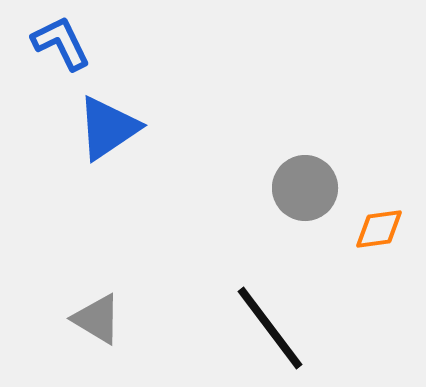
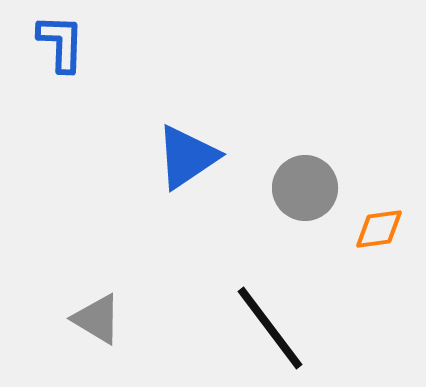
blue L-shape: rotated 28 degrees clockwise
blue triangle: moved 79 px right, 29 px down
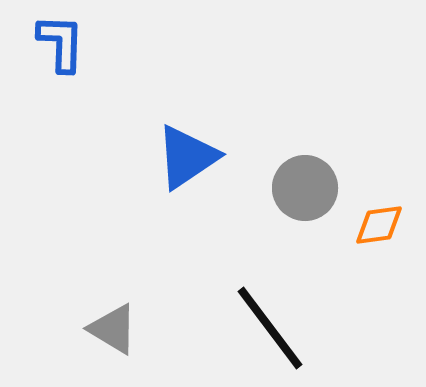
orange diamond: moved 4 px up
gray triangle: moved 16 px right, 10 px down
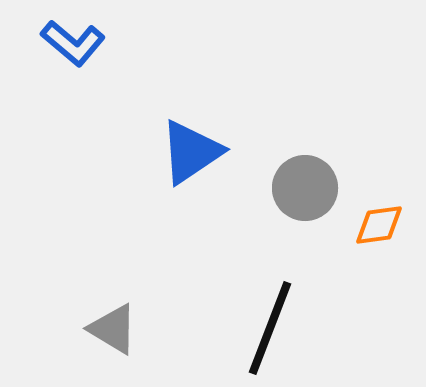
blue L-shape: moved 12 px right; rotated 128 degrees clockwise
blue triangle: moved 4 px right, 5 px up
black line: rotated 58 degrees clockwise
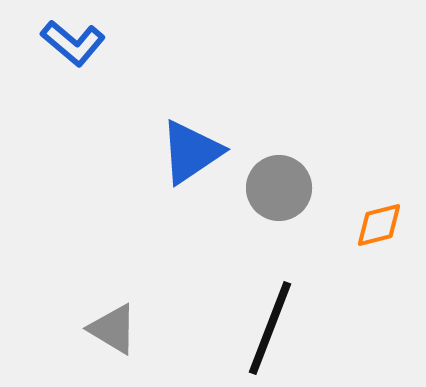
gray circle: moved 26 px left
orange diamond: rotated 6 degrees counterclockwise
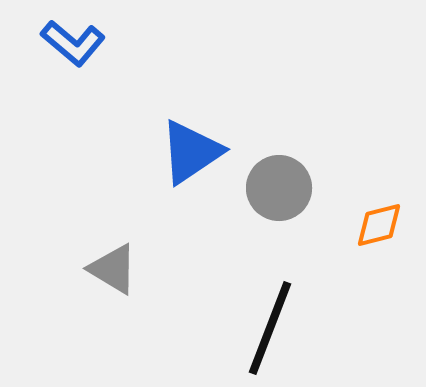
gray triangle: moved 60 px up
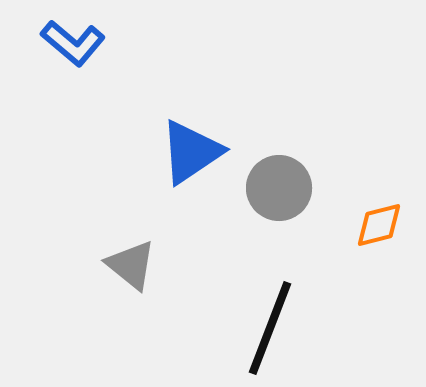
gray triangle: moved 18 px right, 4 px up; rotated 8 degrees clockwise
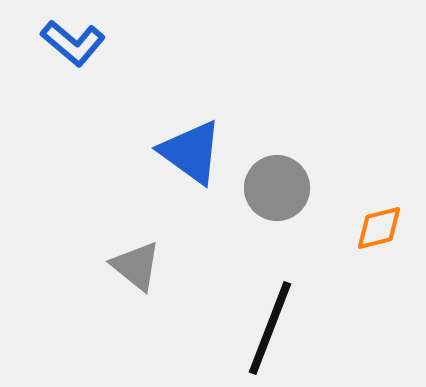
blue triangle: rotated 50 degrees counterclockwise
gray circle: moved 2 px left
orange diamond: moved 3 px down
gray triangle: moved 5 px right, 1 px down
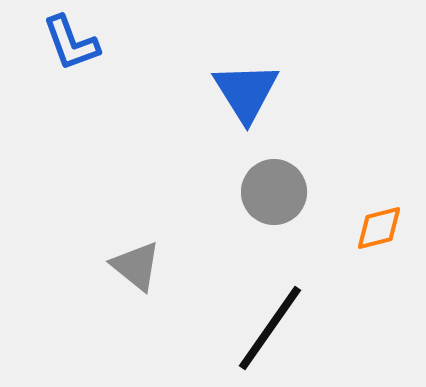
blue L-shape: moved 2 px left; rotated 30 degrees clockwise
blue triangle: moved 55 px right, 60 px up; rotated 22 degrees clockwise
gray circle: moved 3 px left, 4 px down
black line: rotated 14 degrees clockwise
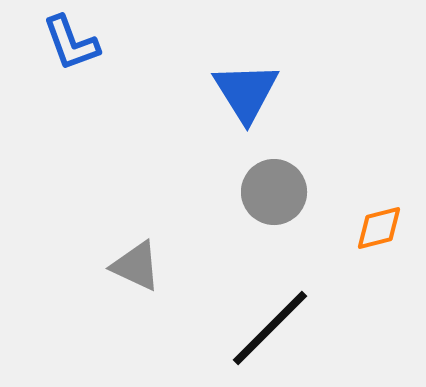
gray triangle: rotated 14 degrees counterclockwise
black line: rotated 10 degrees clockwise
